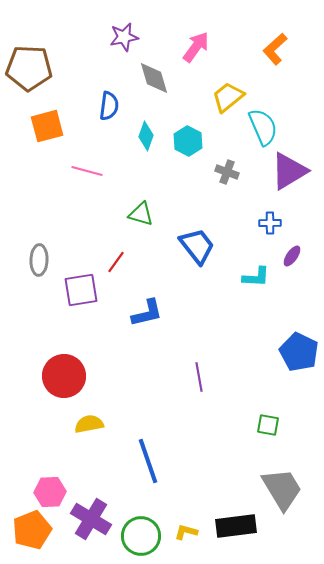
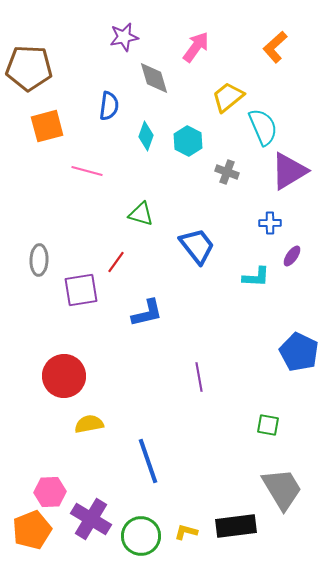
orange L-shape: moved 2 px up
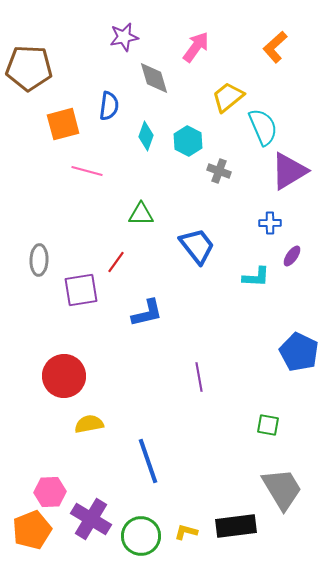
orange square: moved 16 px right, 2 px up
gray cross: moved 8 px left, 1 px up
green triangle: rotated 16 degrees counterclockwise
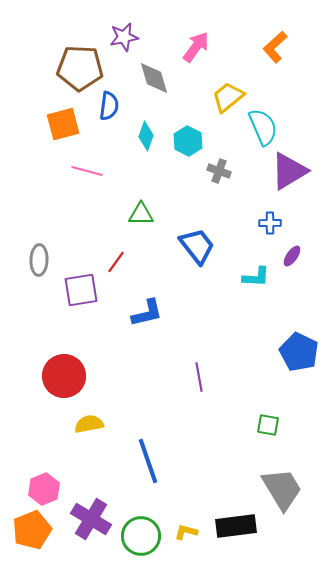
brown pentagon: moved 51 px right
pink hexagon: moved 6 px left, 3 px up; rotated 20 degrees counterclockwise
